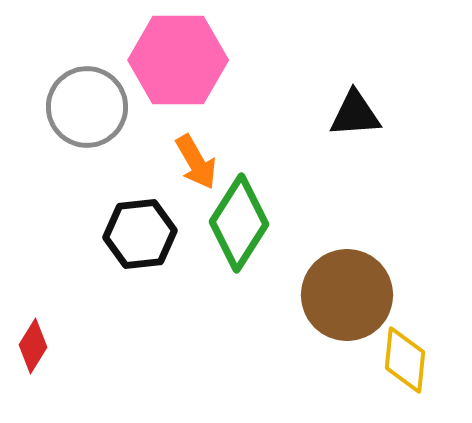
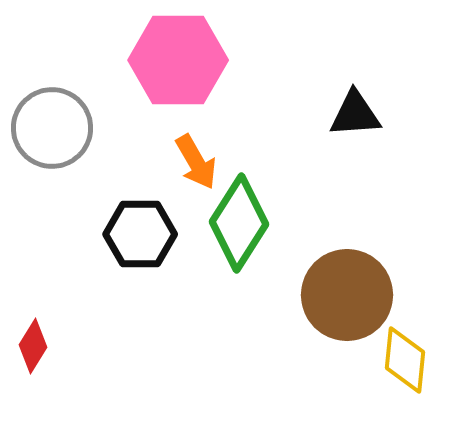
gray circle: moved 35 px left, 21 px down
black hexagon: rotated 6 degrees clockwise
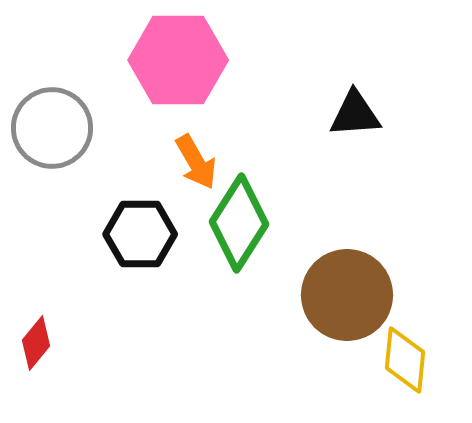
red diamond: moved 3 px right, 3 px up; rotated 8 degrees clockwise
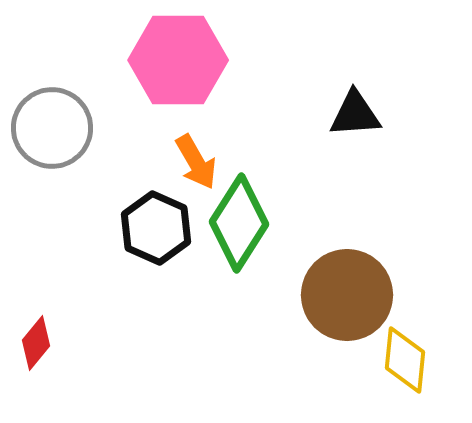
black hexagon: moved 16 px right, 6 px up; rotated 24 degrees clockwise
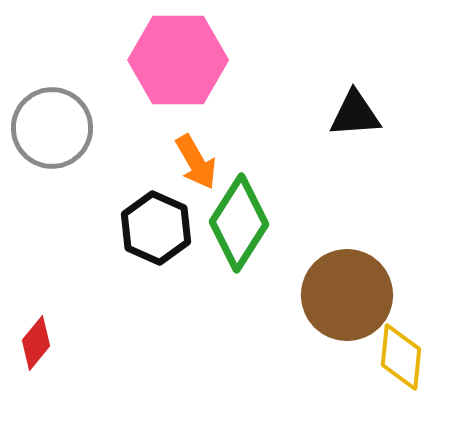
yellow diamond: moved 4 px left, 3 px up
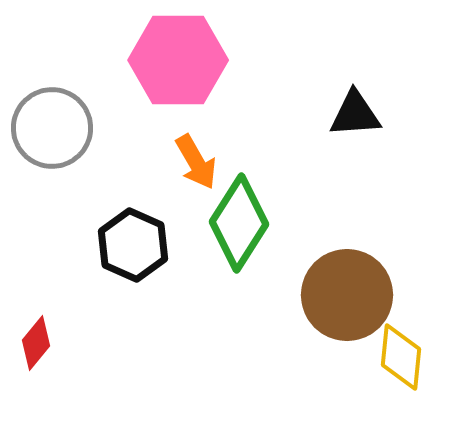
black hexagon: moved 23 px left, 17 px down
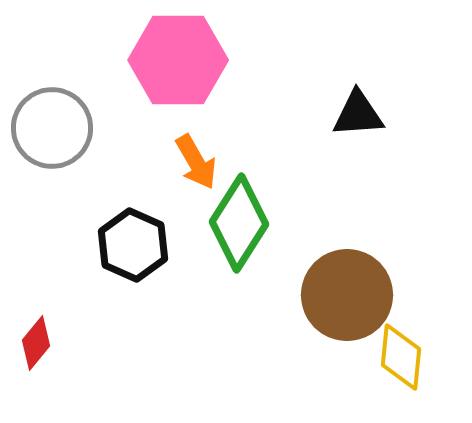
black triangle: moved 3 px right
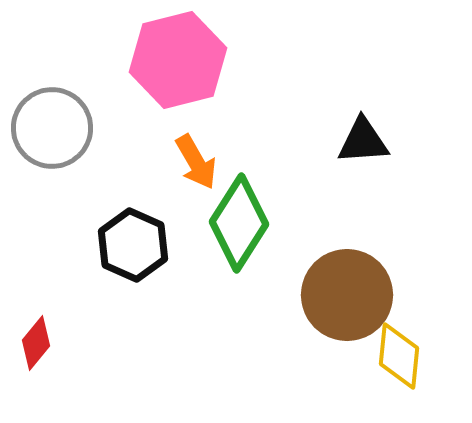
pink hexagon: rotated 14 degrees counterclockwise
black triangle: moved 5 px right, 27 px down
yellow diamond: moved 2 px left, 1 px up
